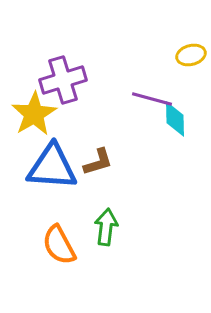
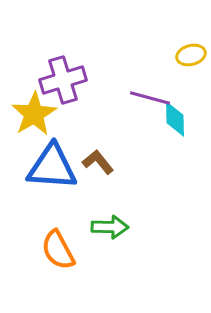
purple line: moved 2 px left, 1 px up
brown L-shape: rotated 112 degrees counterclockwise
green arrow: moved 4 px right; rotated 84 degrees clockwise
orange semicircle: moved 1 px left, 5 px down
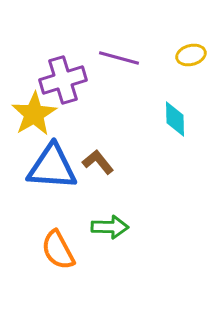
purple line: moved 31 px left, 40 px up
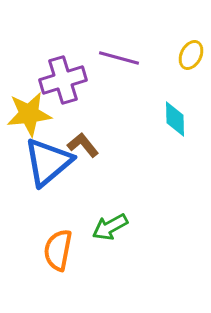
yellow ellipse: rotated 48 degrees counterclockwise
yellow star: moved 5 px left; rotated 24 degrees clockwise
brown L-shape: moved 15 px left, 17 px up
blue triangle: moved 4 px left, 5 px up; rotated 44 degrees counterclockwise
green arrow: rotated 150 degrees clockwise
orange semicircle: rotated 39 degrees clockwise
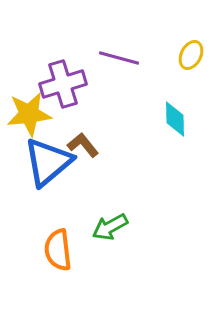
purple cross: moved 4 px down
orange semicircle: rotated 18 degrees counterclockwise
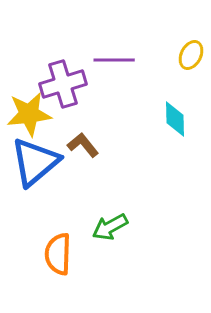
purple line: moved 5 px left, 2 px down; rotated 15 degrees counterclockwise
blue triangle: moved 13 px left
orange semicircle: moved 4 px down; rotated 9 degrees clockwise
